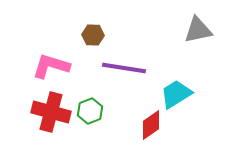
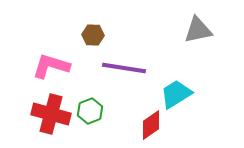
red cross: moved 2 px down
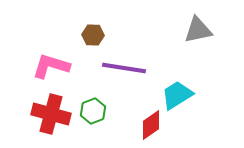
cyan trapezoid: moved 1 px right, 1 px down
green hexagon: moved 3 px right
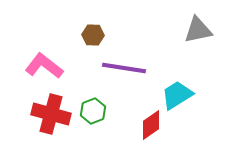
pink L-shape: moved 7 px left; rotated 21 degrees clockwise
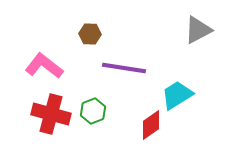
gray triangle: rotated 16 degrees counterclockwise
brown hexagon: moved 3 px left, 1 px up
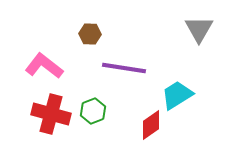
gray triangle: moved 1 px right, 1 px up; rotated 32 degrees counterclockwise
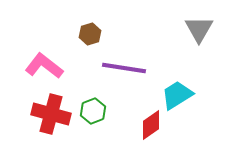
brown hexagon: rotated 20 degrees counterclockwise
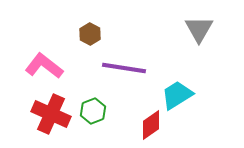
brown hexagon: rotated 15 degrees counterclockwise
red cross: rotated 9 degrees clockwise
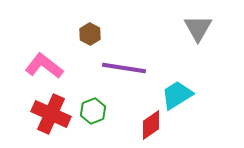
gray triangle: moved 1 px left, 1 px up
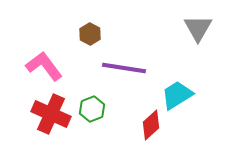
pink L-shape: rotated 15 degrees clockwise
green hexagon: moved 1 px left, 2 px up
red diamond: rotated 8 degrees counterclockwise
